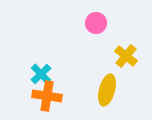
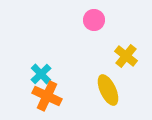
pink circle: moved 2 px left, 3 px up
yellow ellipse: moved 1 px right; rotated 40 degrees counterclockwise
orange cross: rotated 16 degrees clockwise
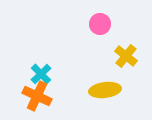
pink circle: moved 6 px right, 4 px down
yellow ellipse: moved 3 px left; rotated 72 degrees counterclockwise
orange cross: moved 10 px left
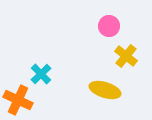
pink circle: moved 9 px right, 2 px down
yellow ellipse: rotated 24 degrees clockwise
orange cross: moved 19 px left, 4 px down
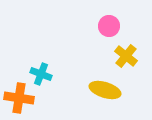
cyan cross: rotated 25 degrees counterclockwise
orange cross: moved 1 px right, 2 px up; rotated 16 degrees counterclockwise
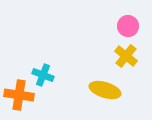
pink circle: moved 19 px right
cyan cross: moved 2 px right, 1 px down
orange cross: moved 3 px up
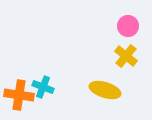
cyan cross: moved 12 px down
